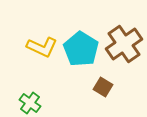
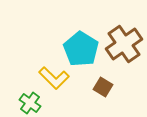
yellow L-shape: moved 12 px right, 31 px down; rotated 20 degrees clockwise
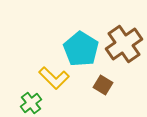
brown square: moved 2 px up
green cross: moved 1 px right; rotated 15 degrees clockwise
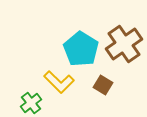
yellow L-shape: moved 5 px right, 4 px down
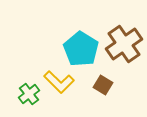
green cross: moved 2 px left, 9 px up
